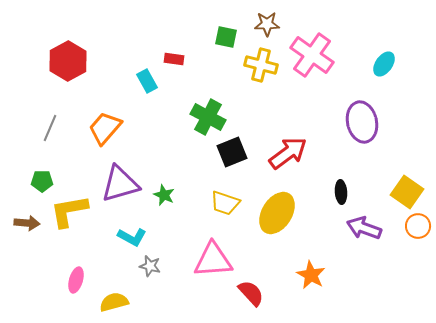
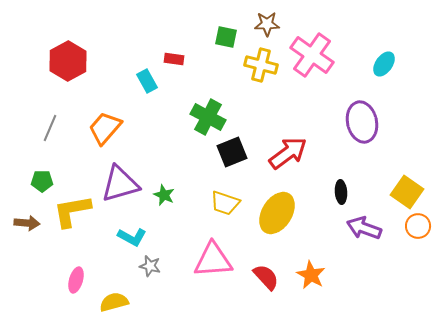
yellow L-shape: moved 3 px right
red semicircle: moved 15 px right, 16 px up
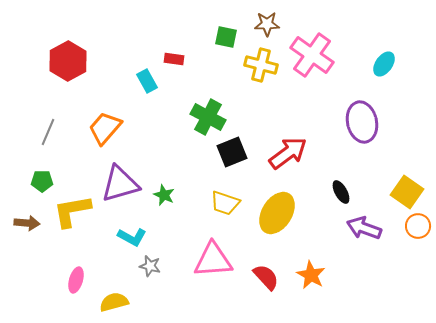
gray line: moved 2 px left, 4 px down
black ellipse: rotated 25 degrees counterclockwise
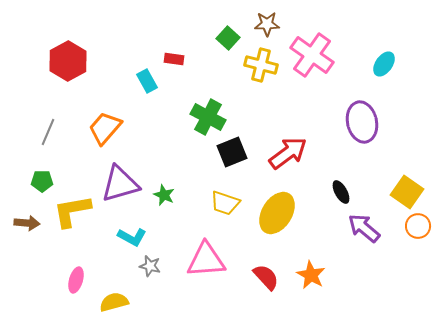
green square: moved 2 px right, 1 px down; rotated 30 degrees clockwise
purple arrow: rotated 20 degrees clockwise
pink triangle: moved 7 px left
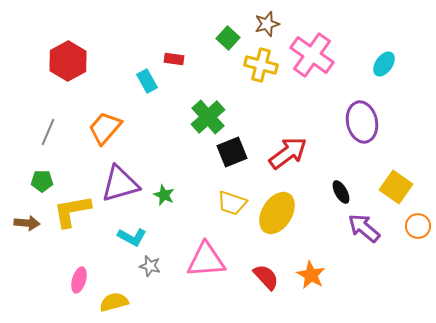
brown star: rotated 15 degrees counterclockwise
green cross: rotated 20 degrees clockwise
yellow square: moved 11 px left, 5 px up
yellow trapezoid: moved 7 px right
pink ellipse: moved 3 px right
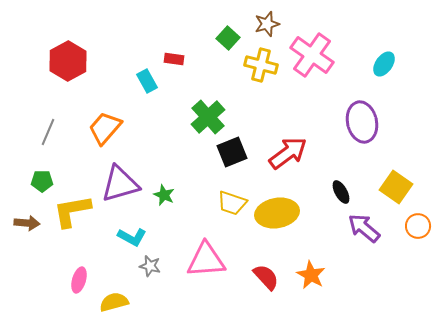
yellow ellipse: rotated 48 degrees clockwise
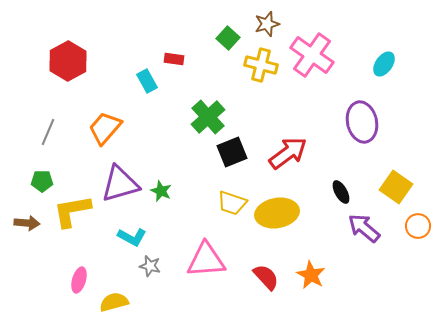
green star: moved 3 px left, 4 px up
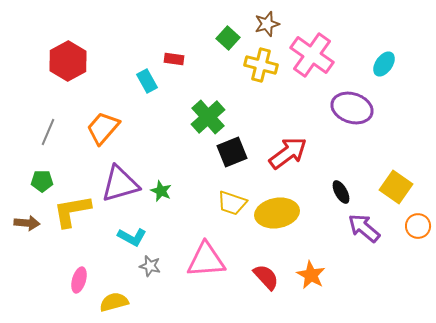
purple ellipse: moved 10 px left, 14 px up; rotated 60 degrees counterclockwise
orange trapezoid: moved 2 px left
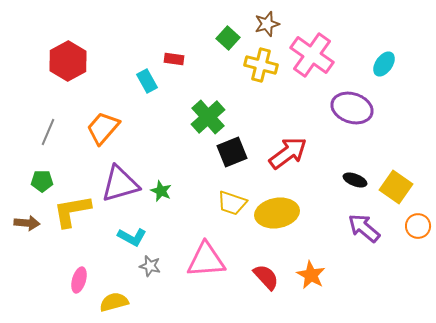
black ellipse: moved 14 px right, 12 px up; rotated 40 degrees counterclockwise
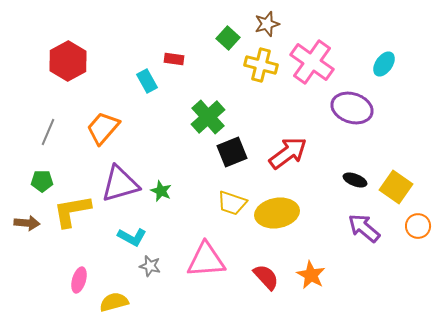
pink cross: moved 7 px down
